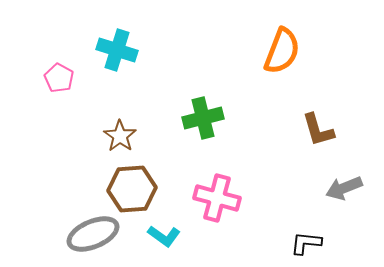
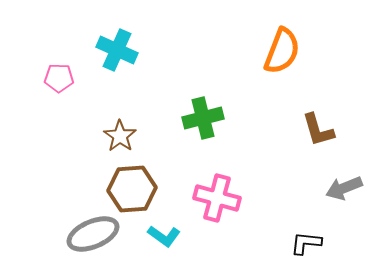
cyan cross: rotated 6 degrees clockwise
pink pentagon: rotated 28 degrees counterclockwise
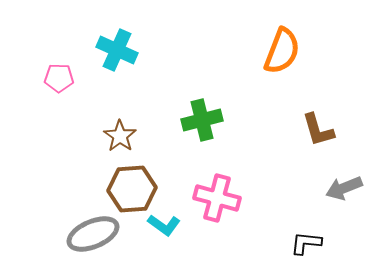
green cross: moved 1 px left, 2 px down
cyan L-shape: moved 11 px up
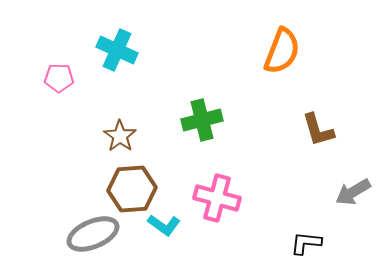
gray arrow: moved 9 px right, 4 px down; rotated 9 degrees counterclockwise
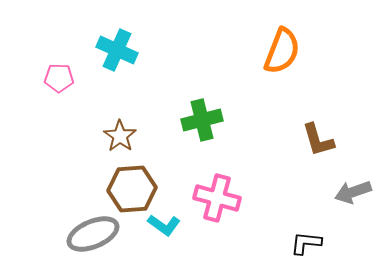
brown L-shape: moved 10 px down
gray arrow: rotated 12 degrees clockwise
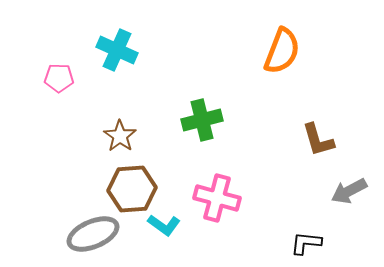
gray arrow: moved 4 px left, 1 px up; rotated 9 degrees counterclockwise
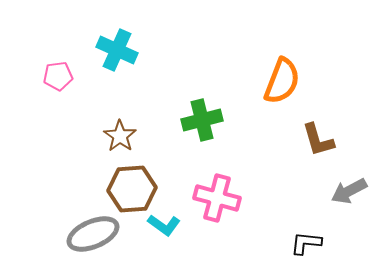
orange semicircle: moved 30 px down
pink pentagon: moved 1 px left, 2 px up; rotated 8 degrees counterclockwise
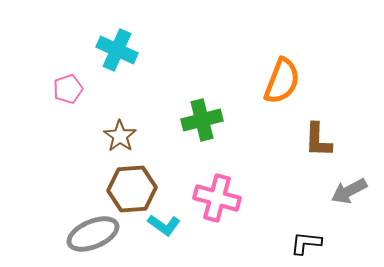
pink pentagon: moved 10 px right, 13 px down; rotated 12 degrees counterclockwise
brown L-shape: rotated 18 degrees clockwise
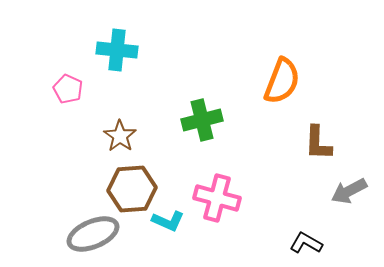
cyan cross: rotated 18 degrees counterclockwise
pink pentagon: rotated 28 degrees counterclockwise
brown L-shape: moved 3 px down
cyan L-shape: moved 4 px right, 4 px up; rotated 12 degrees counterclockwise
black L-shape: rotated 24 degrees clockwise
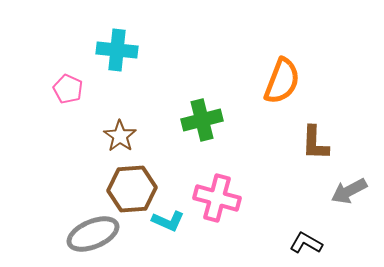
brown L-shape: moved 3 px left
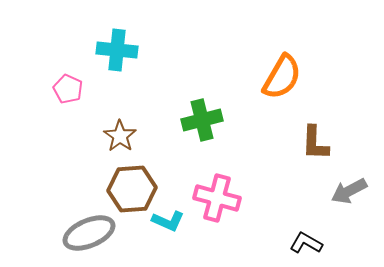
orange semicircle: moved 4 px up; rotated 9 degrees clockwise
gray ellipse: moved 4 px left, 1 px up
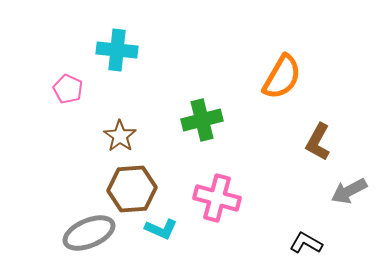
brown L-shape: moved 3 px right, 1 px up; rotated 27 degrees clockwise
cyan L-shape: moved 7 px left, 8 px down
